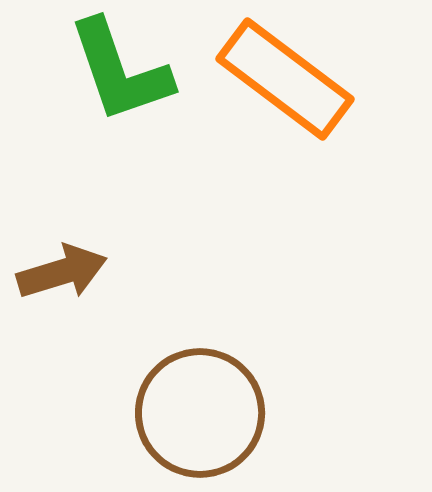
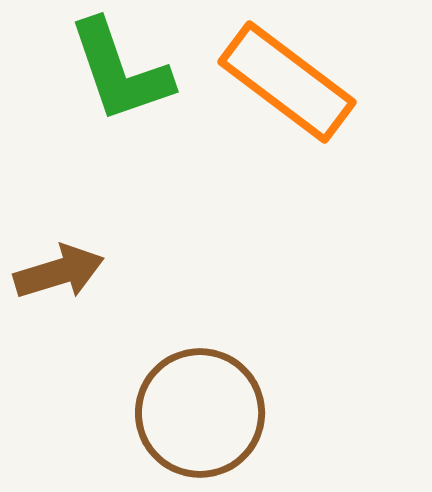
orange rectangle: moved 2 px right, 3 px down
brown arrow: moved 3 px left
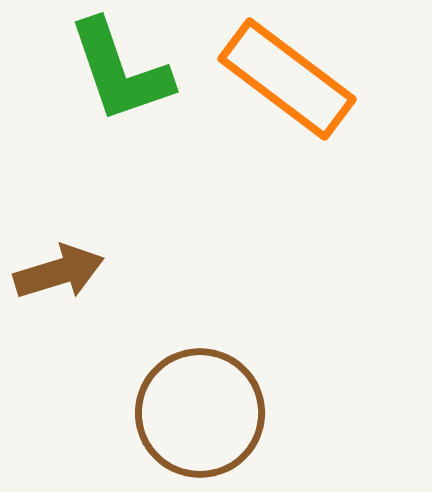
orange rectangle: moved 3 px up
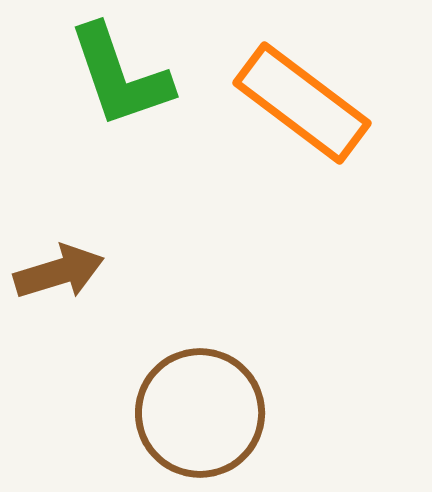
green L-shape: moved 5 px down
orange rectangle: moved 15 px right, 24 px down
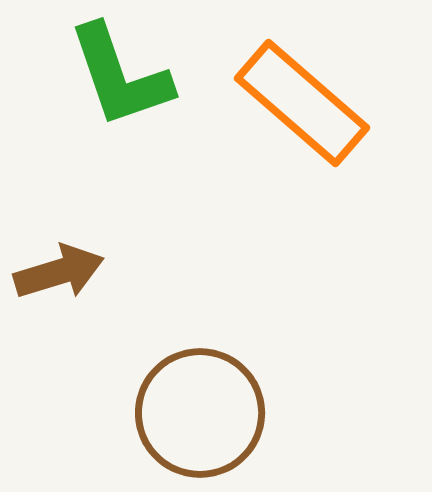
orange rectangle: rotated 4 degrees clockwise
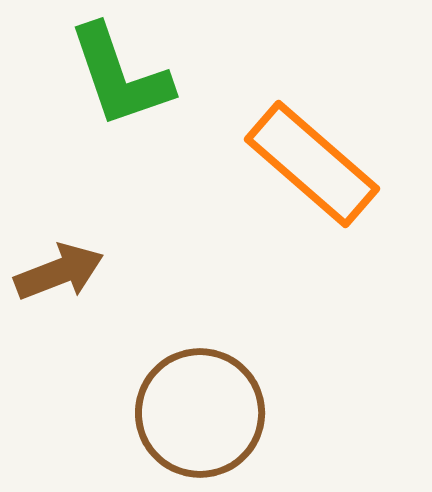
orange rectangle: moved 10 px right, 61 px down
brown arrow: rotated 4 degrees counterclockwise
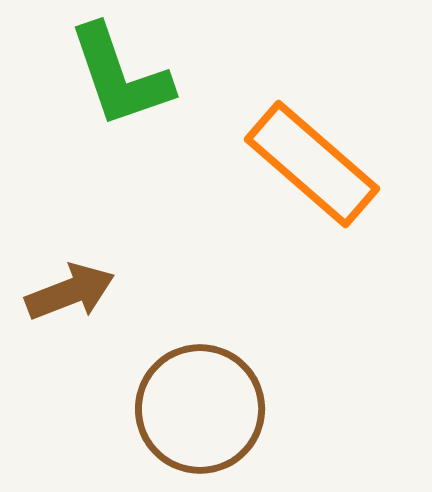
brown arrow: moved 11 px right, 20 px down
brown circle: moved 4 px up
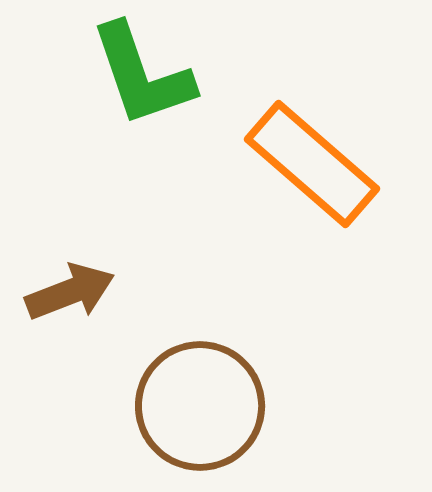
green L-shape: moved 22 px right, 1 px up
brown circle: moved 3 px up
